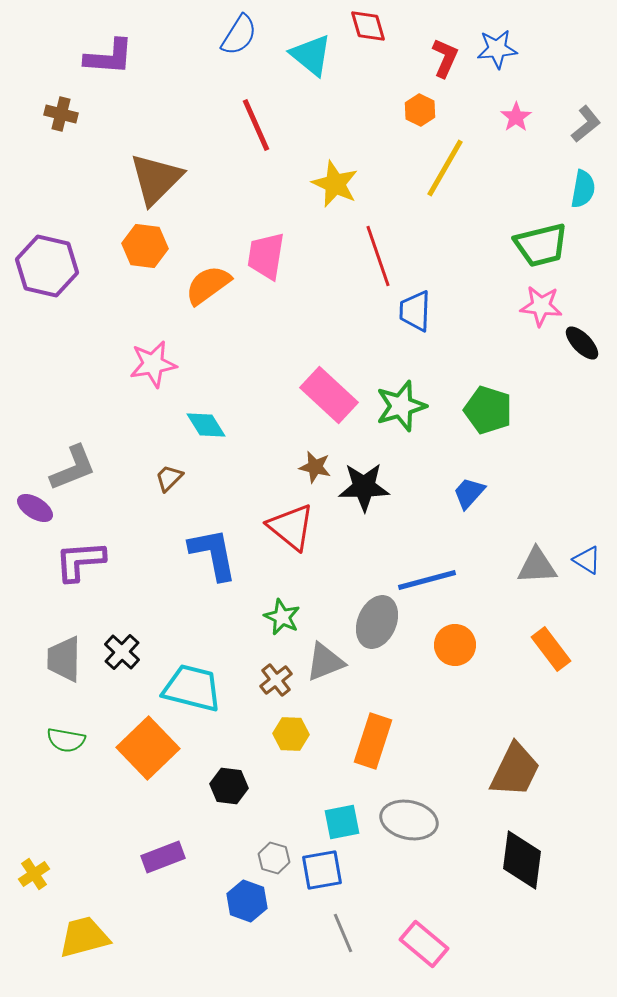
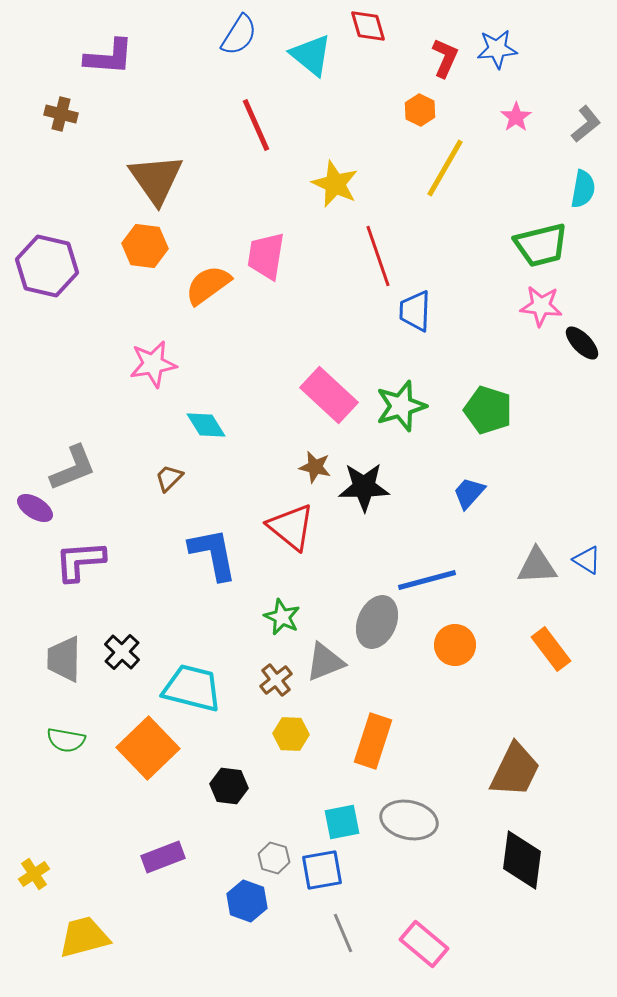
brown triangle at (156, 179): rotated 20 degrees counterclockwise
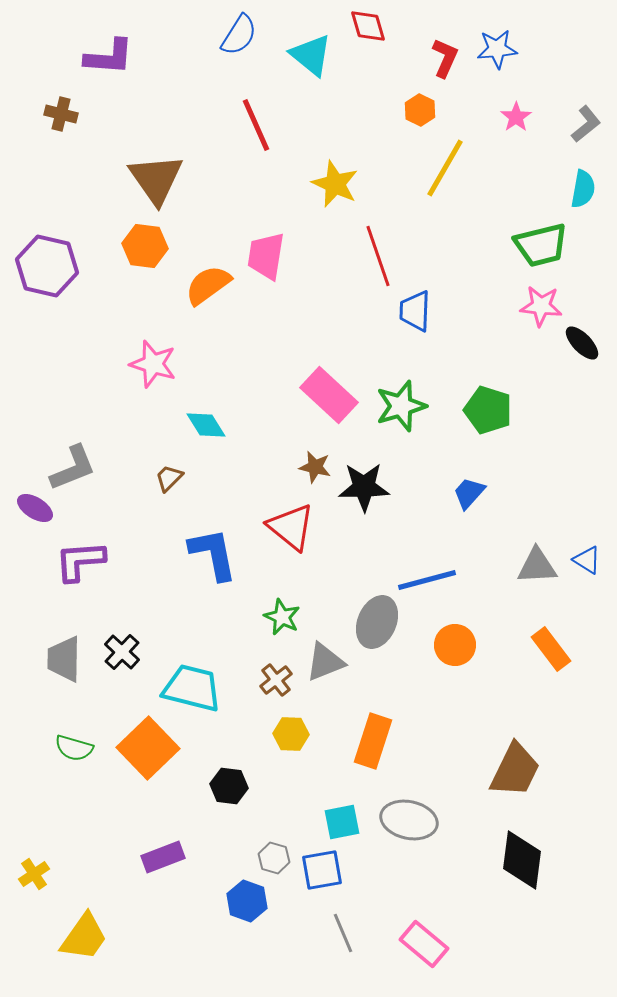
pink star at (153, 364): rotated 27 degrees clockwise
green semicircle at (66, 740): moved 8 px right, 8 px down; rotated 6 degrees clockwise
yellow trapezoid at (84, 937): rotated 140 degrees clockwise
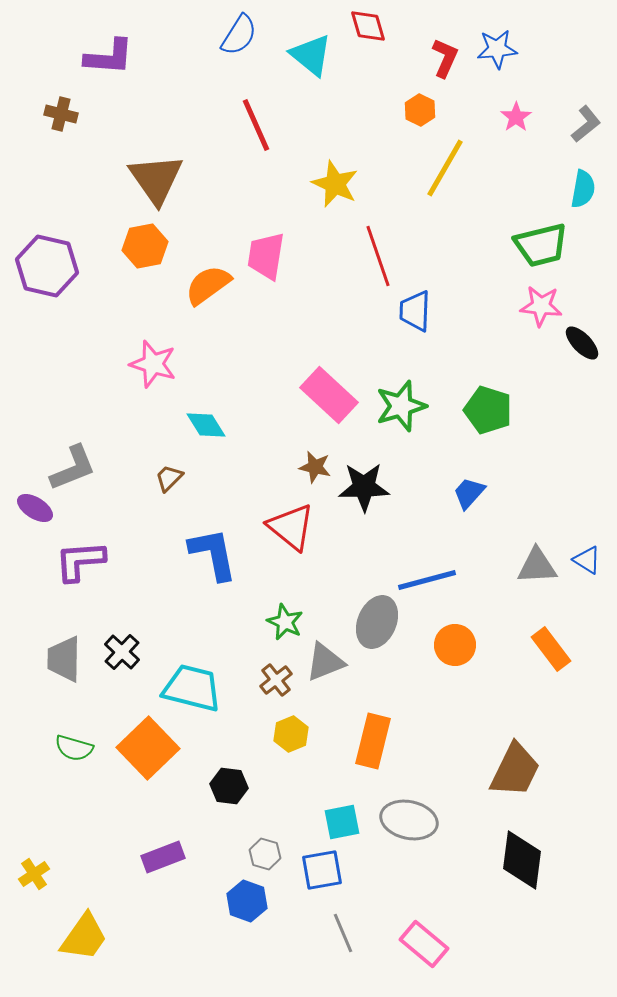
orange hexagon at (145, 246): rotated 18 degrees counterclockwise
green star at (282, 617): moved 3 px right, 5 px down
yellow hexagon at (291, 734): rotated 24 degrees counterclockwise
orange rectangle at (373, 741): rotated 4 degrees counterclockwise
gray hexagon at (274, 858): moved 9 px left, 4 px up
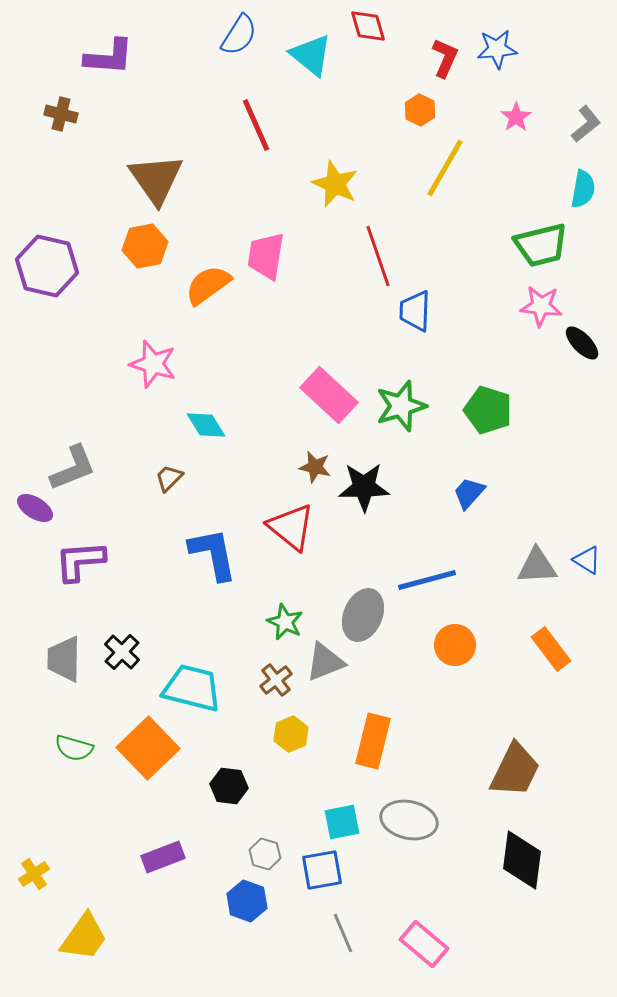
gray ellipse at (377, 622): moved 14 px left, 7 px up
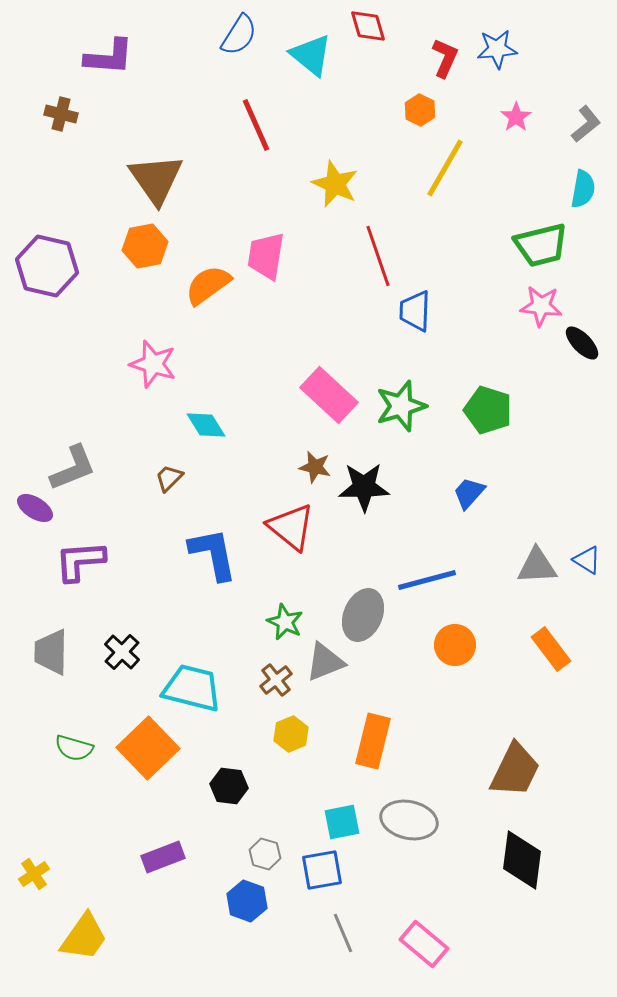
gray trapezoid at (64, 659): moved 13 px left, 7 px up
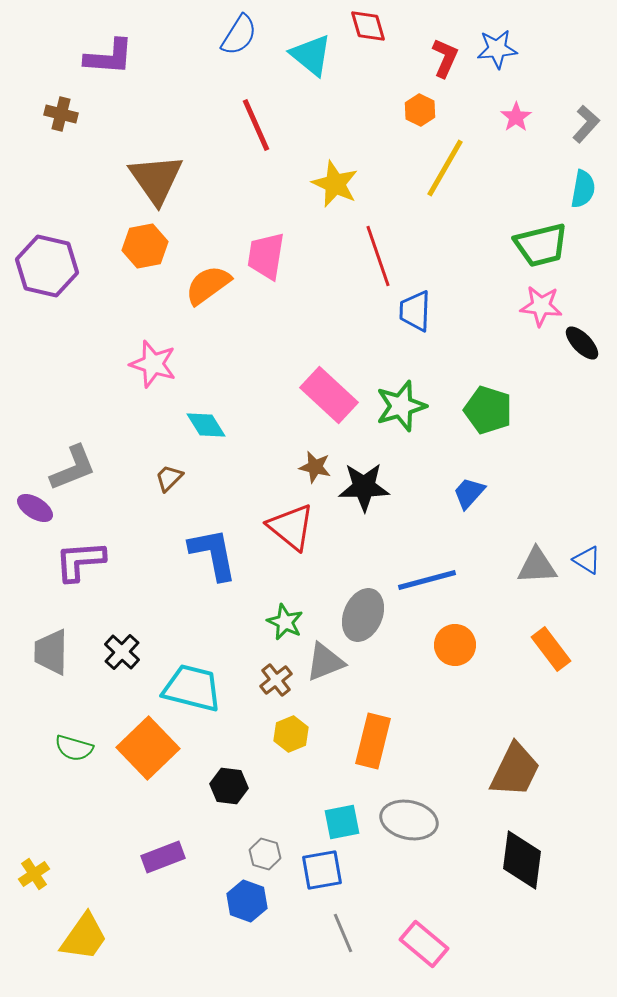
gray L-shape at (586, 124): rotated 9 degrees counterclockwise
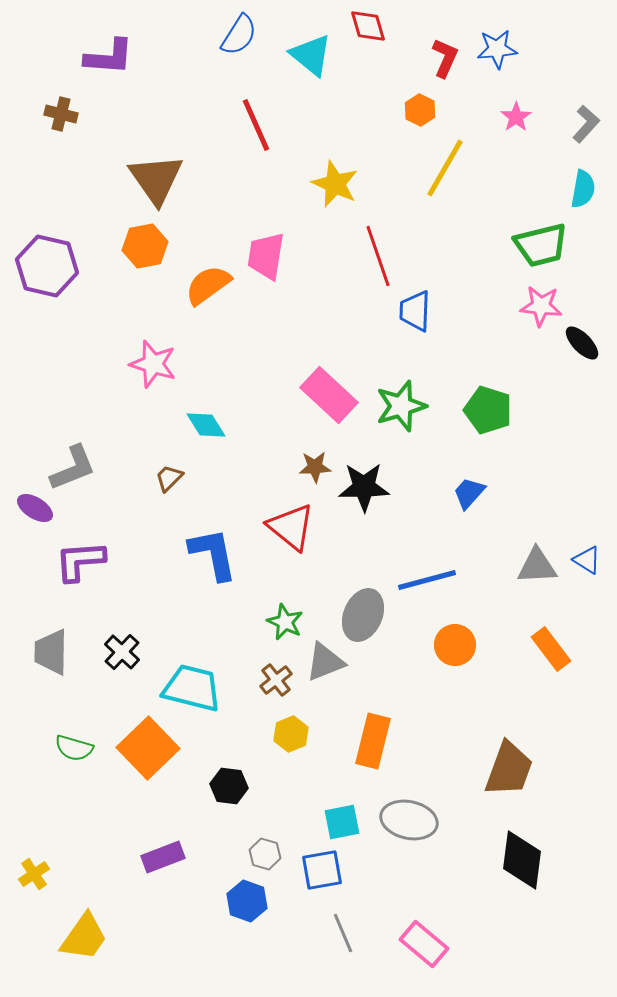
brown star at (315, 467): rotated 16 degrees counterclockwise
brown trapezoid at (515, 770): moved 6 px left, 1 px up; rotated 6 degrees counterclockwise
